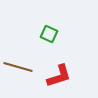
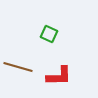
red L-shape: rotated 16 degrees clockwise
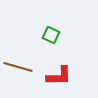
green square: moved 2 px right, 1 px down
